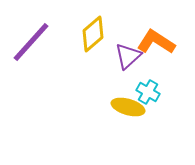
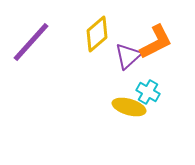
yellow diamond: moved 4 px right
orange L-shape: rotated 120 degrees clockwise
yellow ellipse: moved 1 px right
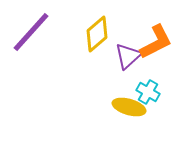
purple line: moved 10 px up
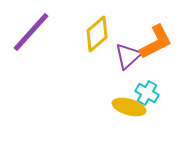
cyan cross: moved 1 px left, 1 px down
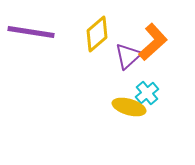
purple line: rotated 57 degrees clockwise
orange L-shape: moved 3 px left; rotated 15 degrees counterclockwise
cyan cross: rotated 20 degrees clockwise
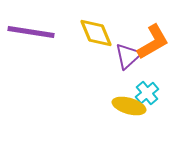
yellow diamond: moved 1 px left, 1 px up; rotated 72 degrees counterclockwise
orange L-shape: rotated 12 degrees clockwise
yellow ellipse: moved 1 px up
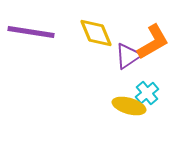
purple triangle: rotated 8 degrees clockwise
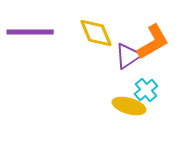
purple line: moved 1 px left; rotated 9 degrees counterclockwise
cyan cross: moved 1 px left, 3 px up
